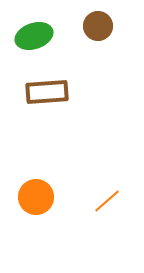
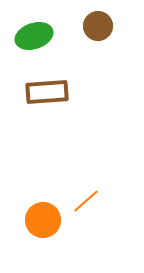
orange circle: moved 7 px right, 23 px down
orange line: moved 21 px left
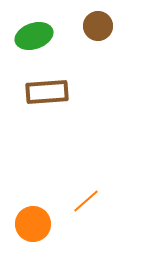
orange circle: moved 10 px left, 4 px down
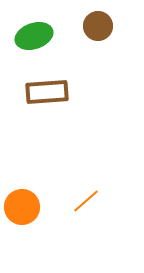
orange circle: moved 11 px left, 17 px up
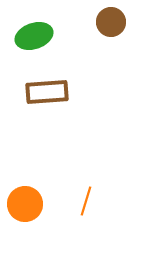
brown circle: moved 13 px right, 4 px up
orange line: rotated 32 degrees counterclockwise
orange circle: moved 3 px right, 3 px up
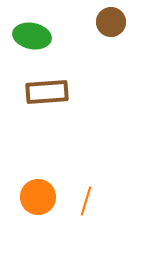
green ellipse: moved 2 px left; rotated 30 degrees clockwise
orange circle: moved 13 px right, 7 px up
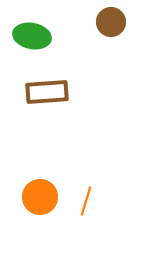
orange circle: moved 2 px right
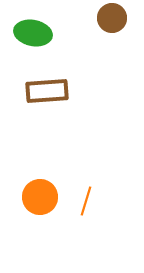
brown circle: moved 1 px right, 4 px up
green ellipse: moved 1 px right, 3 px up
brown rectangle: moved 1 px up
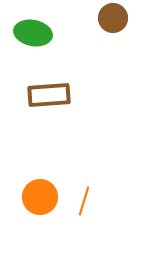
brown circle: moved 1 px right
brown rectangle: moved 2 px right, 4 px down
orange line: moved 2 px left
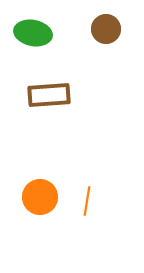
brown circle: moved 7 px left, 11 px down
orange line: moved 3 px right; rotated 8 degrees counterclockwise
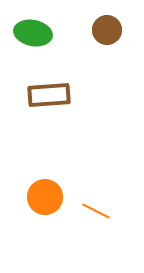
brown circle: moved 1 px right, 1 px down
orange circle: moved 5 px right
orange line: moved 9 px right, 10 px down; rotated 72 degrees counterclockwise
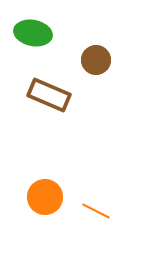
brown circle: moved 11 px left, 30 px down
brown rectangle: rotated 27 degrees clockwise
